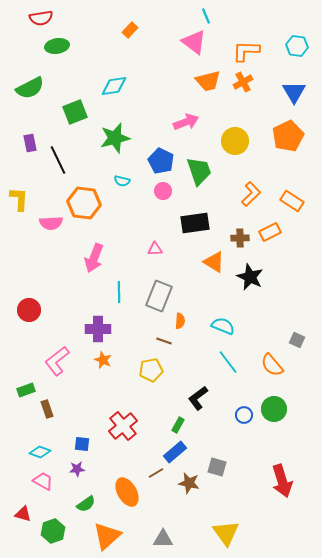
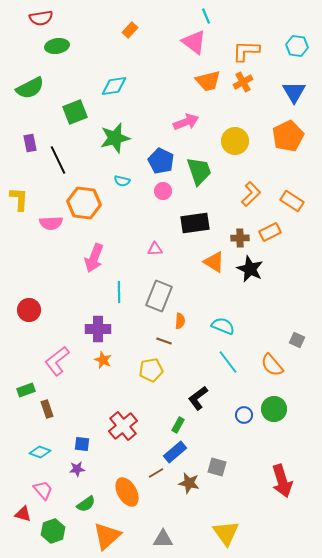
black star at (250, 277): moved 8 px up
pink trapezoid at (43, 481): moved 9 px down; rotated 20 degrees clockwise
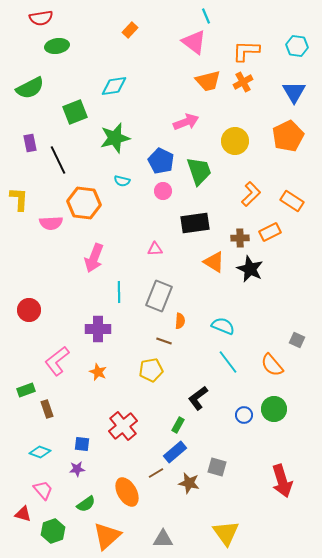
orange star at (103, 360): moved 5 px left, 12 px down
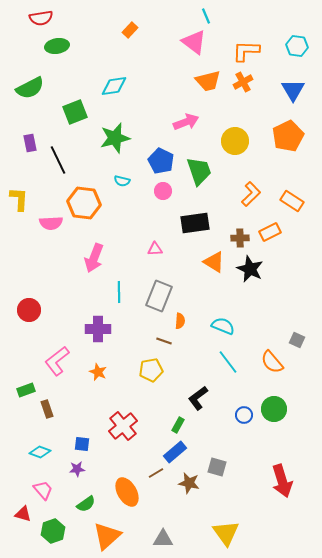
blue triangle at (294, 92): moved 1 px left, 2 px up
orange semicircle at (272, 365): moved 3 px up
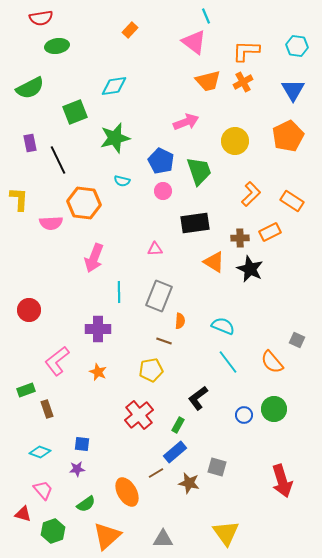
red cross at (123, 426): moved 16 px right, 11 px up
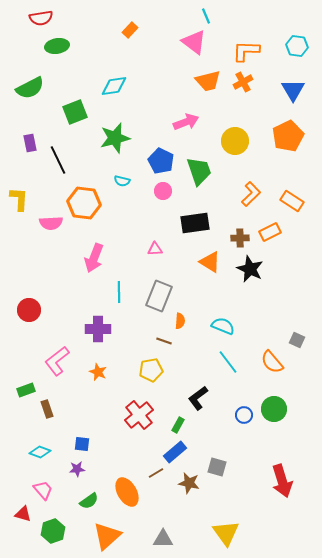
orange triangle at (214, 262): moved 4 px left
green semicircle at (86, 504): moved 3 px right, 3 px up
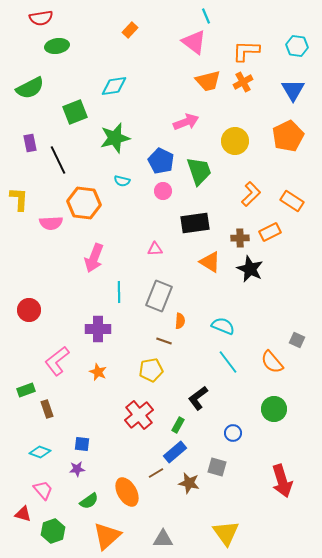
blue circle at (244, 415): moved 11 px left, 18 px down
